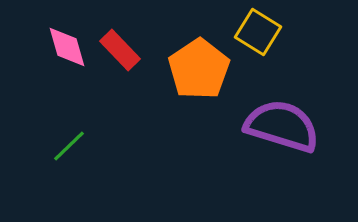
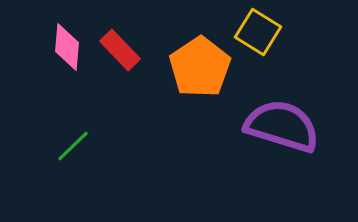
pink diamond: rotated 21 degrees clockwise
orange pentagon: moved 1 px right, 2 px up
green line: moved 4 px right
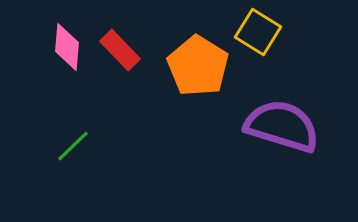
orange pentagon: moved 2 px left, 1 px up; rotated 6 degrees counterclockwise
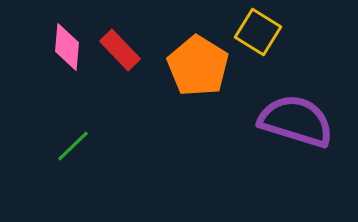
purple semicircle: moved 14 px right, 5 px up
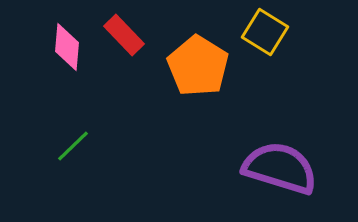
yellow square: moved 7 px right
red rectangle: moved 4 px right, 15 px up
purple semicircle: moved 16 px left, 47 px down
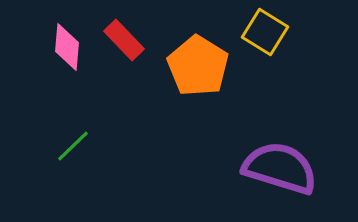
red rectangle: moved 5 px down
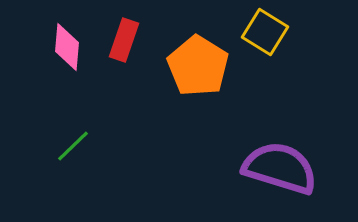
red rectangle: rotated 63 degrees clockwise
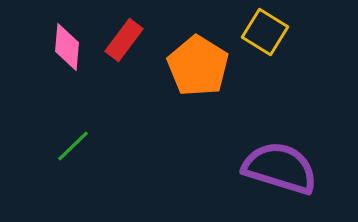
red rectangle: rotated 18 degrees clockwise
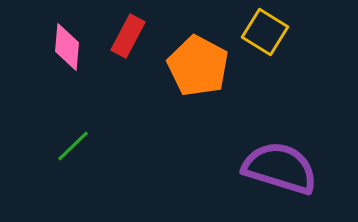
red rectangle: moved 4 px right, 4 px up; rotated 9 degrees counterclockwise
orange pentagon: rotated 4 degrees counterclockwise
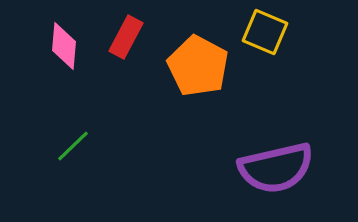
yellow square: rotated 9 degrees counterclockwise
red rectangle: moved 2 px left, 1 px down
pink diamond: moved 3 px left, 1 px up
purple semicircle: moved 4 px left; rotated 150 degrees clockwise
